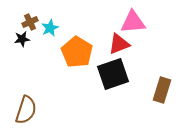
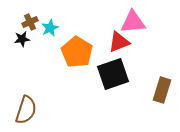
red triangle: moved 2 px up
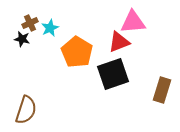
brown cross: moved 1 px down
black star: rotated 21 degrees clockwise
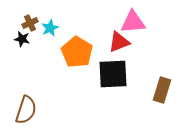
black square: rotated 16 degrees clockwise
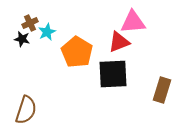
cyan star: moved 3 px left, 4 px down
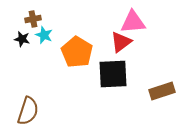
brown cross: moved 3 px right, 4 px up; rotated 14 degrees clockwise
cyan star: moved 3 px left, 3 px down; rotated 24 degrees counterclockwise
red triangle: moved 2 px right; rotated 15 degrees counterclockwise
brown rectangle: moved 1 px down; rotated 55 degrees clockwise
brown semicircle: moved 2 px right, 1 px down
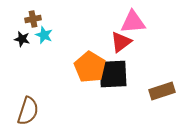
orange pentagon: moved 13 px right, 15 px down
